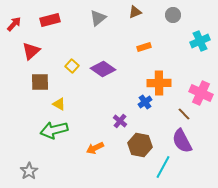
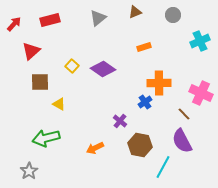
green arrow: moved 8 px left, 8 px down
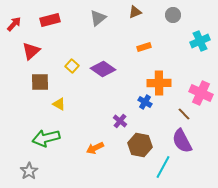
blue cross: rotated 24 degrees counterclockwise
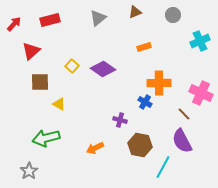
purple cross: moved 1 px up; rotated 24 degrees counterclockwise
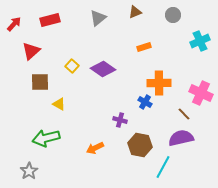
purple semicircle: moved 1 px left, 3 px up; rotated 105 degrees clockwise
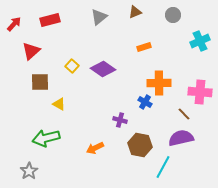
gray triangle: moved 1 px right, 1 px up
pink cross: moved 1 px left, 1 px up; rotated 20 degrees counterclockwise
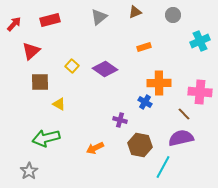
purple diamond: moved 2 px right
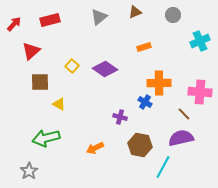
purple cross: moved 3 px up
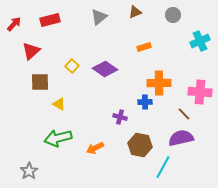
blue cross: rotated 32 degrees counterclockwise
green arrow: moved 12 px right
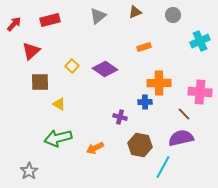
gray triangle: moved 1 px left, 1 px up
